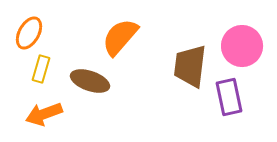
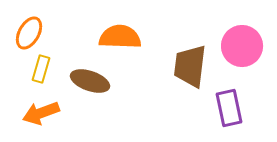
orange semicircle: rotated 51 degrees clockwise
purple rectangle: moved 11 px down
orange arrow: moved 3 px left, 1 px up
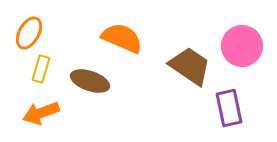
orange semicircle: moved 2 px right, 1 px down; rotated 21 degrees clockwise
brown trapezoid: rotated 117 degrees clockwise
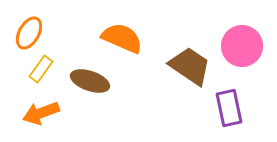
yellow rectangle: rotated 20 degrees clockwise
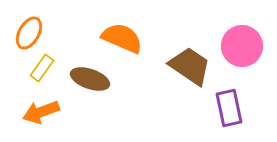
yellow rectangle: moved 1 px right, 1 px up
brown ellipse: moved 2 px up
orange arrow: moved 1 px up
